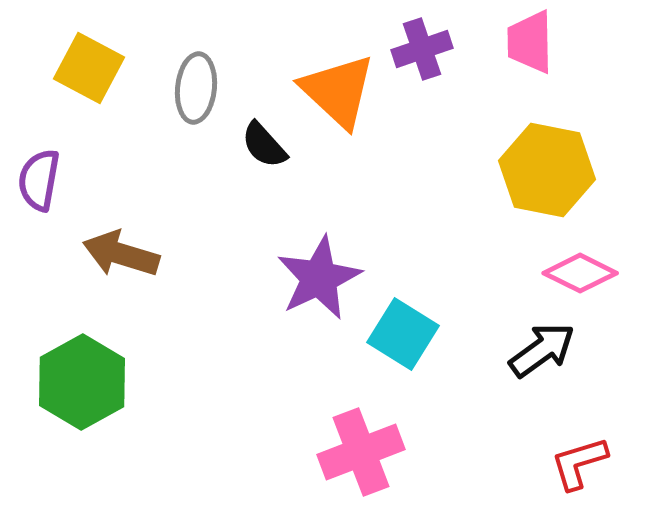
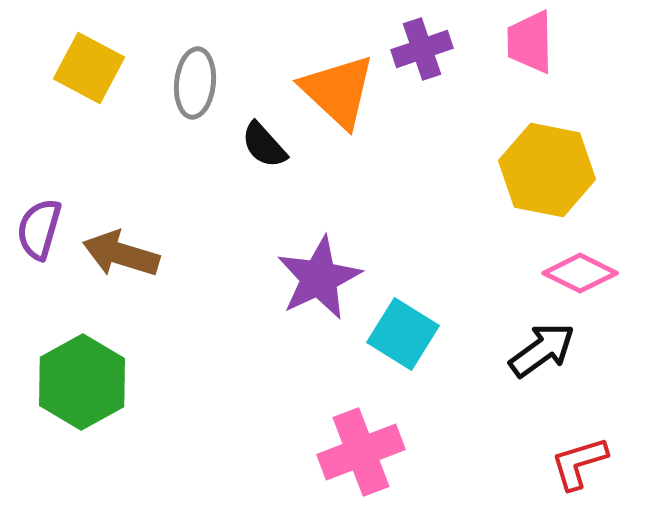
gray ellipse: moved 1 px left, 5 px up
purple semicircle: moved 49 px down; rotated 6 degrees clockwise
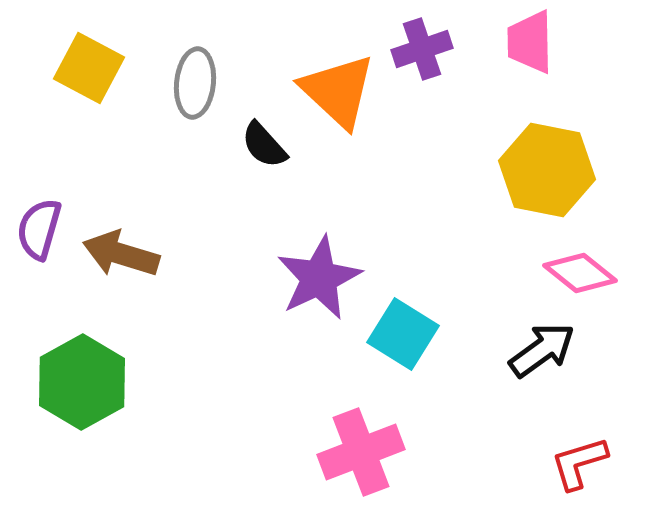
pink diamond: rotated 12 degrees clockwise
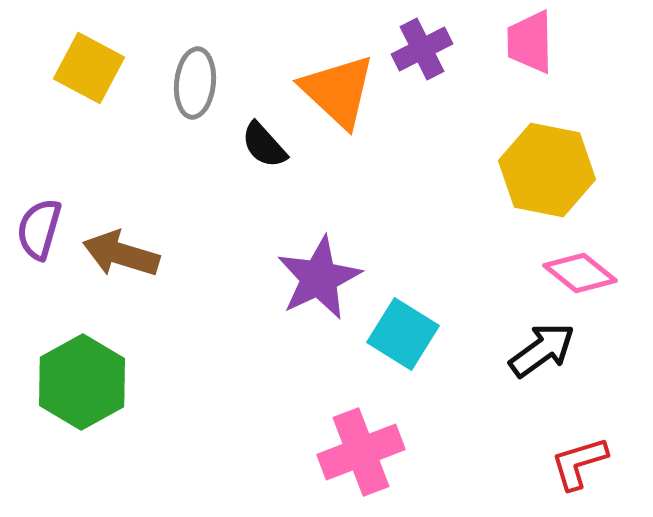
purple cross: rotated 8 degrees counterclockwise
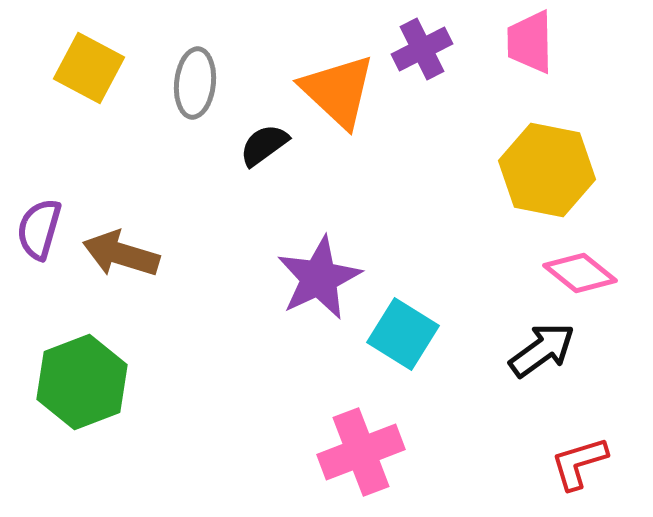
black semicircle: rotated 96 degrees clockwise
green hexagon: rotated 8 degrees clockwise
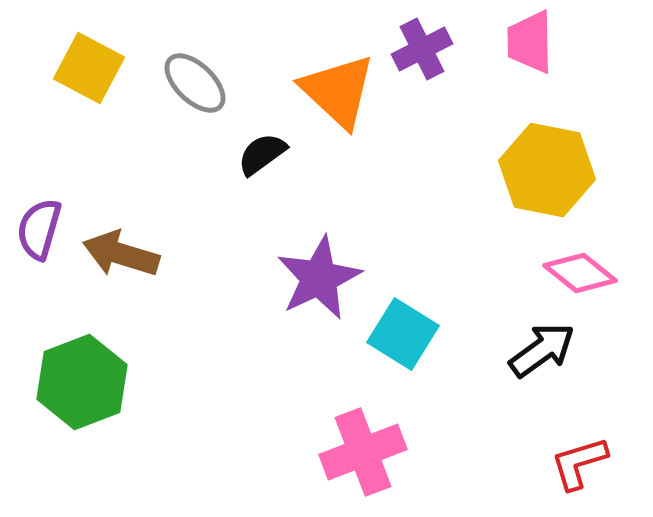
gray ellipse: rotated 52 degrees counterclockwise
black semicircle: moved 2 px left, 9 px down
pink cross: moved 2 px right
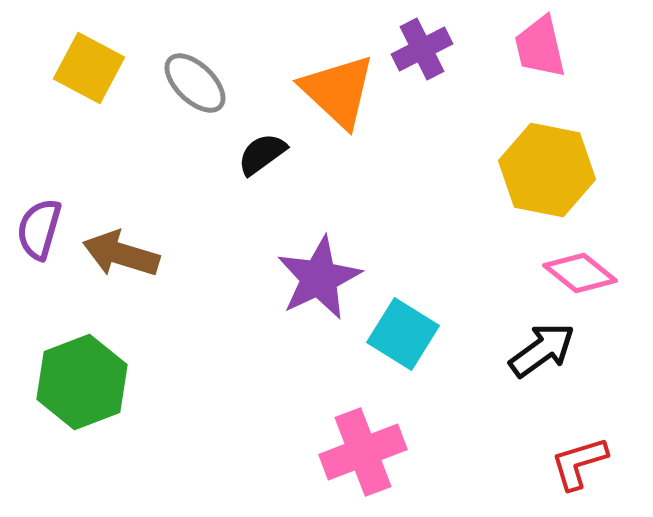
pink trapezoid: moved 10 px right, 5 px down; rotated 12 degrees counterclockwise
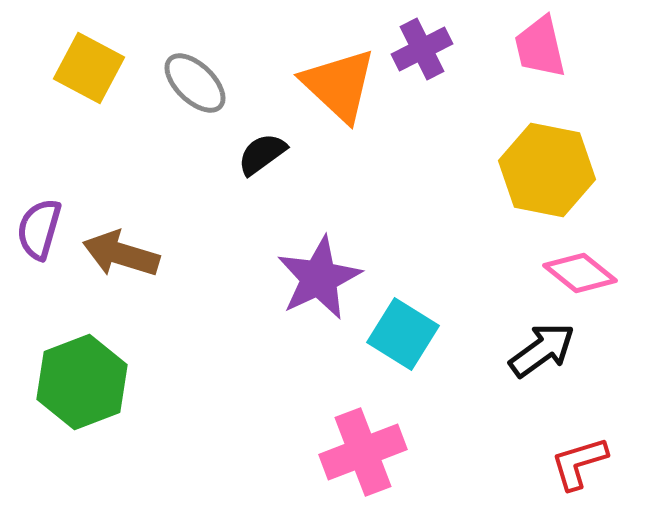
orange triangle: moved 1 px right, 6 px up
